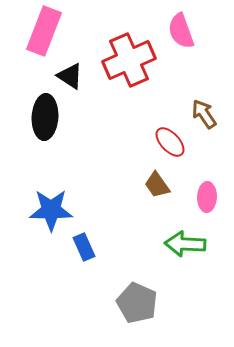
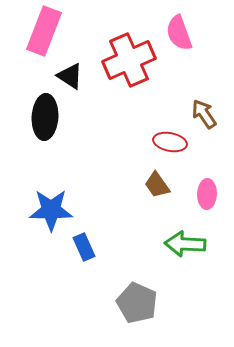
pink semicircle: moved 2 px left, 2 px down
red ellipse: rotated 36 degrees counterclockwise
pink ellipse: moved 3 px up
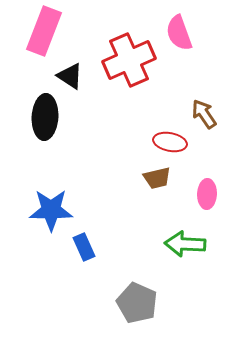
brown trapezoid: moved 7 px up; rotated 68 degrees counterclockwise
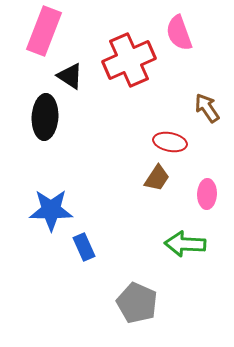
brown arrow: moved 3 px right, 6 px up
brown trapezoid: rotated 44 degrees counterclockwise
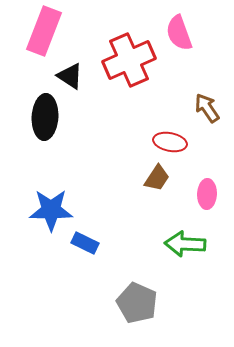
blue rectangle: moved 1 px right, 4 px up; rotated 40 degrees counterclockwise
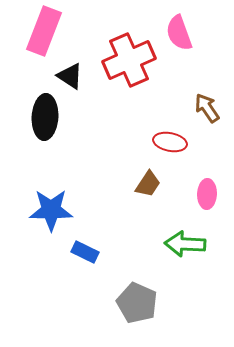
brown trapezoid: moved 9 px left, 6 px down
blue rectangle: moved 9 px down
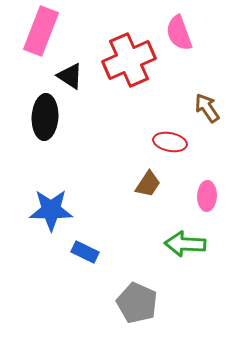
pink rectangle: moved 3 px left
pink ellipse: moved 2 px down
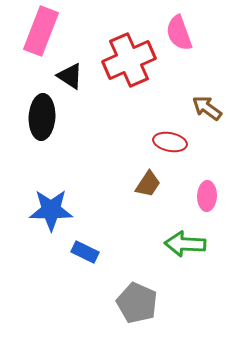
brown arrow: rotated 20 degrees counterclockwise
black ellipse: moved 3 px left
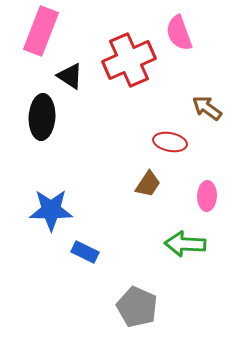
gray pentagon: moved 4 px down
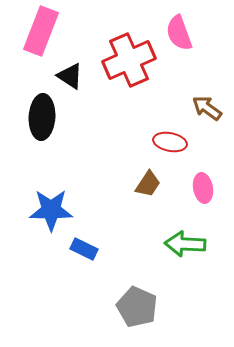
pink ellipse: moved 4 px left, 8 px up; rotated 12 degrees counterclockwise
blue rectangle: moved 1 px left, 3 px up
